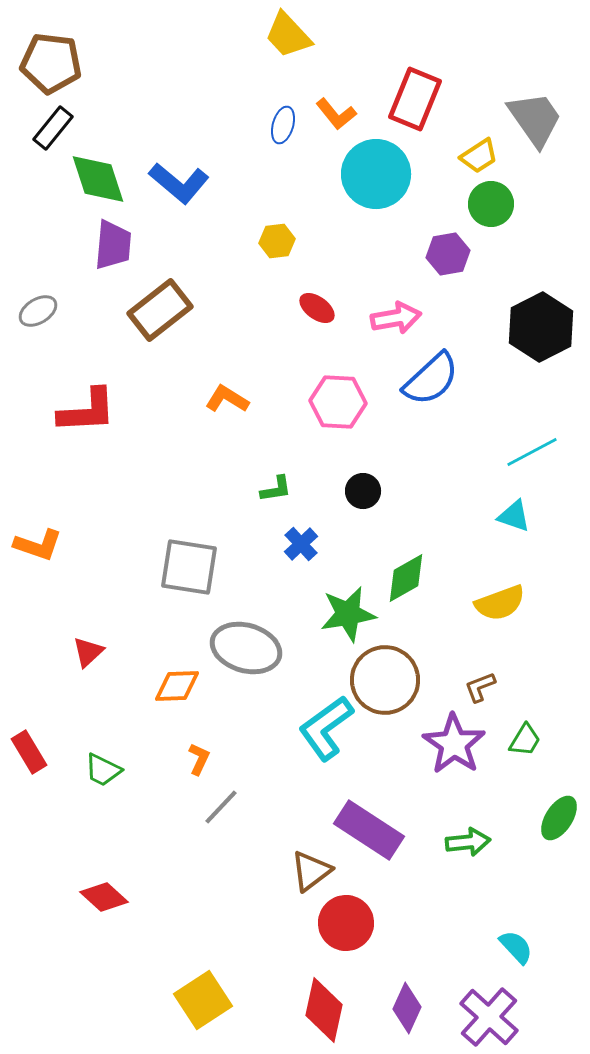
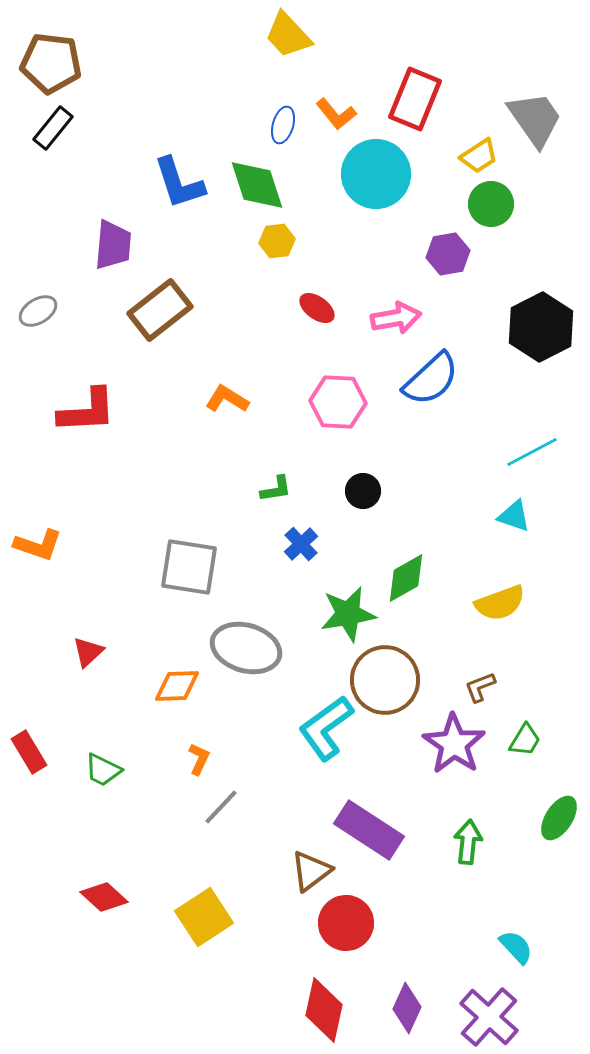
green diamond at (98, 179): moved 159 px right, 6 px down
blue L-shape at (179, 183): rotated 32 degrees clockwise
green arrow at (468, 842): rotated 78 degrees counterclockwise
yellow square at (203, 1000): moved 1 px right, 83 px up
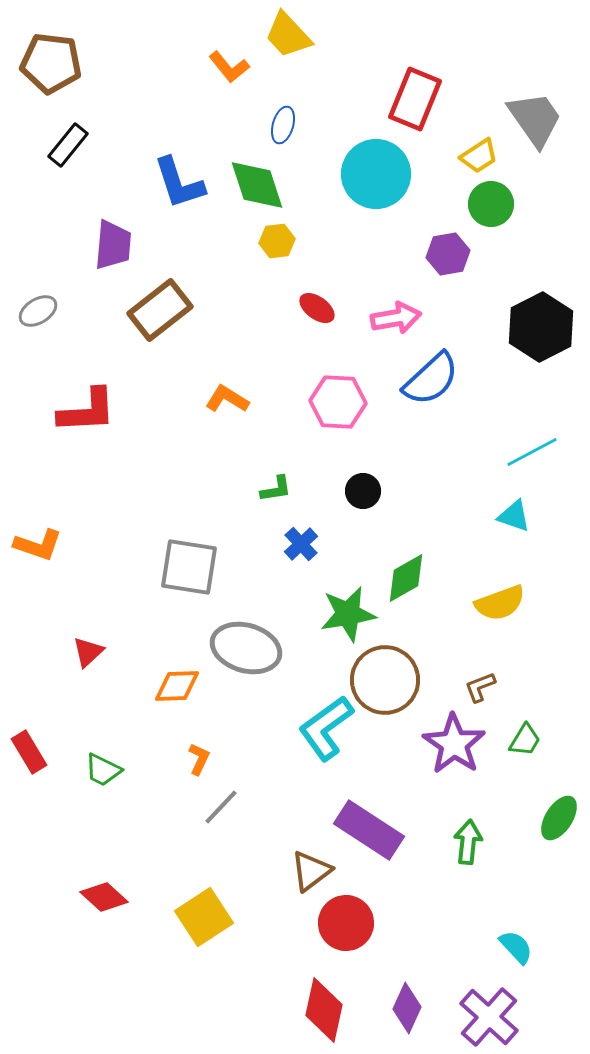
orange L-shape at (336, 114): moved 107 px left, 47 px up
black rectangle at (53, 128): moved 15 px right, 17 px down
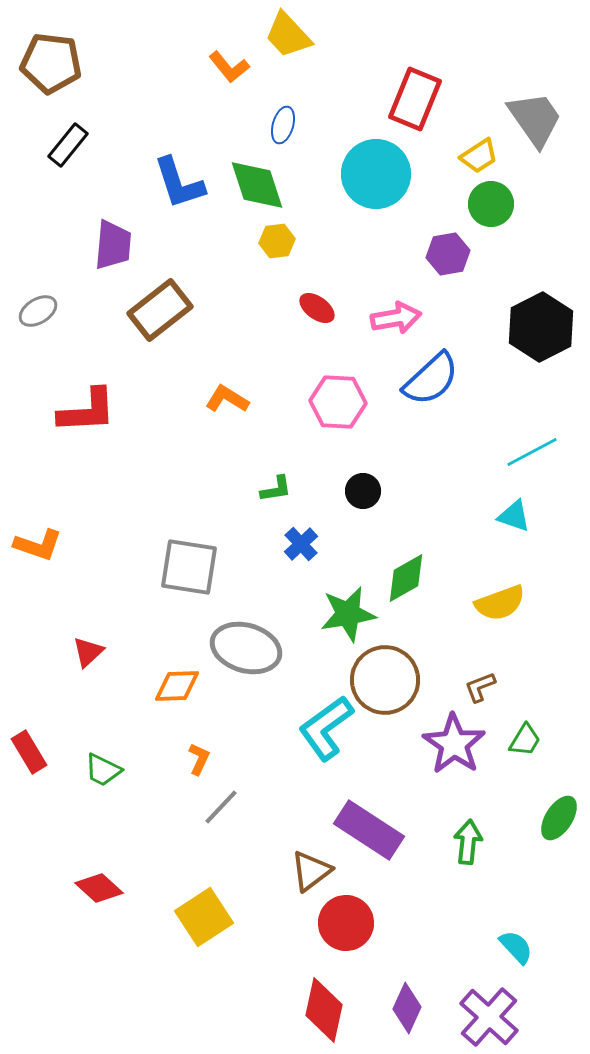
red diamond at (104, 897): moved 5 px left, 9 px up
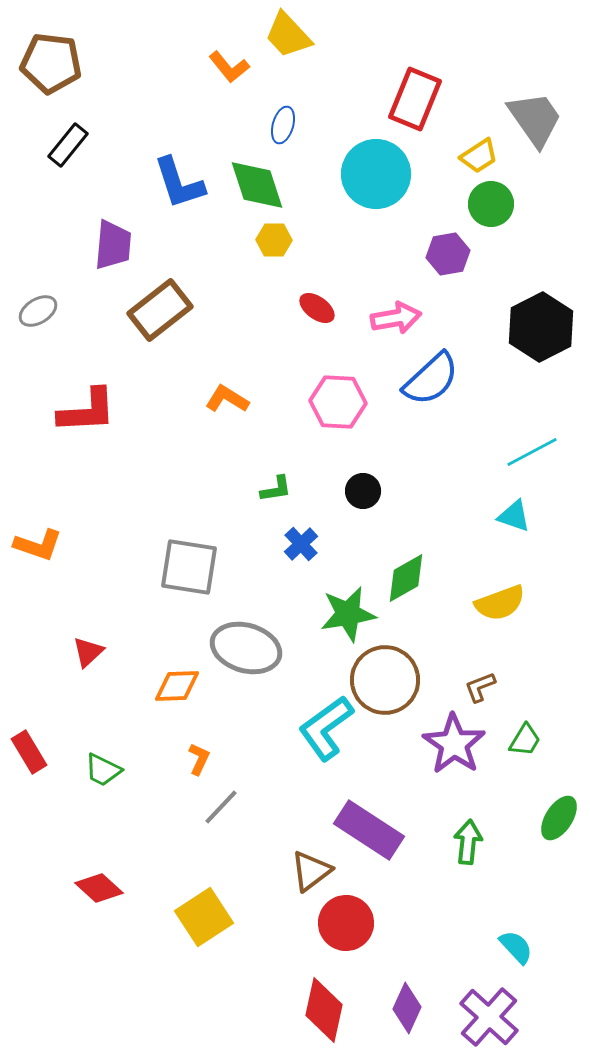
yellow hexagon at (277, 241): moved 3 px left, 1 px up; rotated 8 degrees clockwise
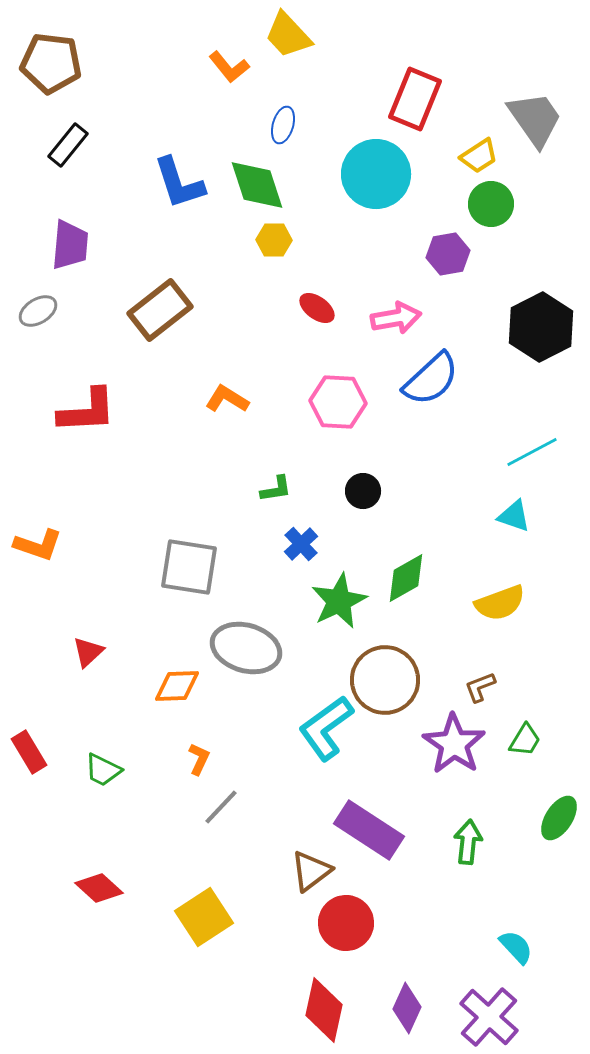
purple trapezoid at (113, 245): moved 43 px left
green star at (348, 614): moved 9 px left, 13 px up; rotated 16 degrees counterclockwise
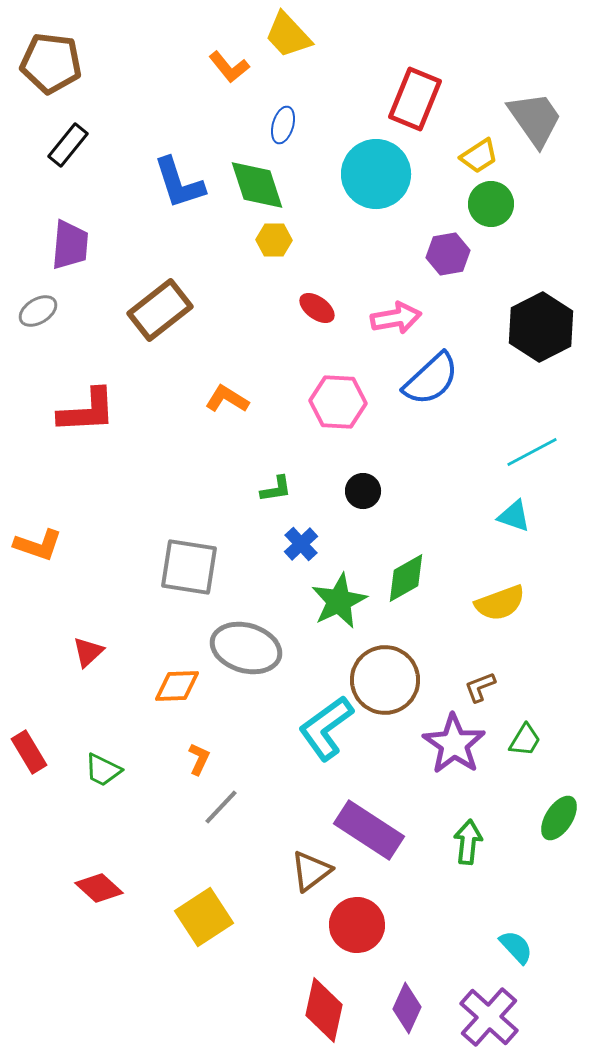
red circle at (346, 923): moved 11 px right, 2 px down
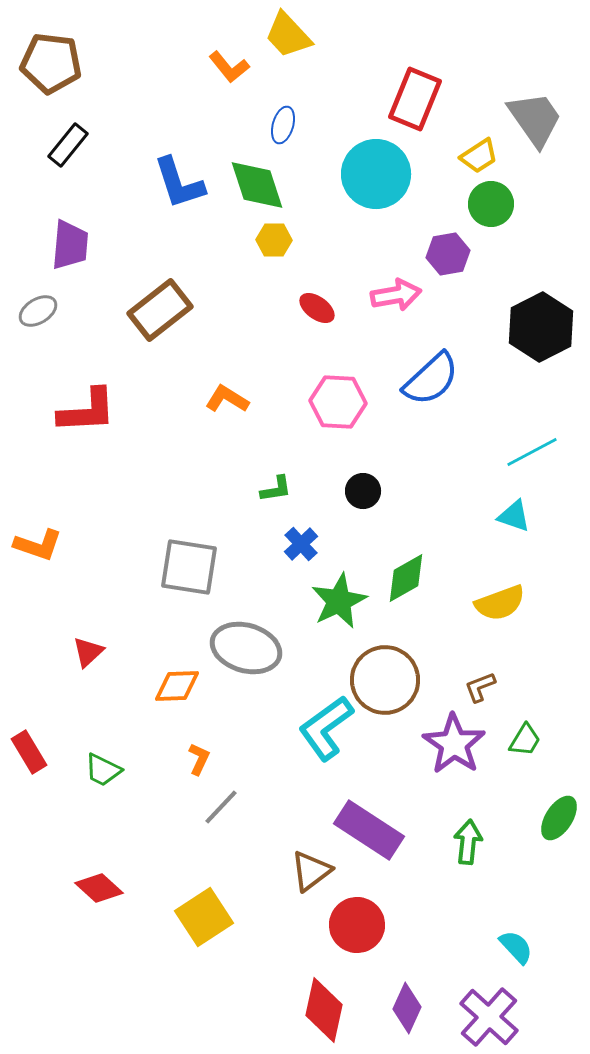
pink arrow at (396, 318): moved 23 px up
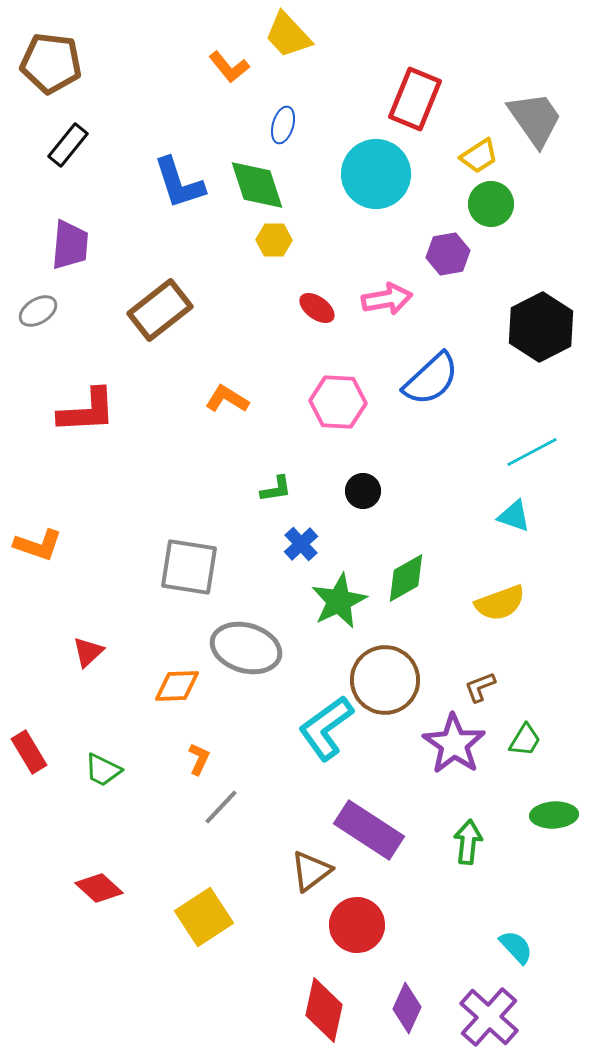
pink arrow at (396, 295): moved 9 px left, 4 px down
green ellipse at (559, 818): moved 5 px left, 3 px up; rotated 54 degrees clockwise
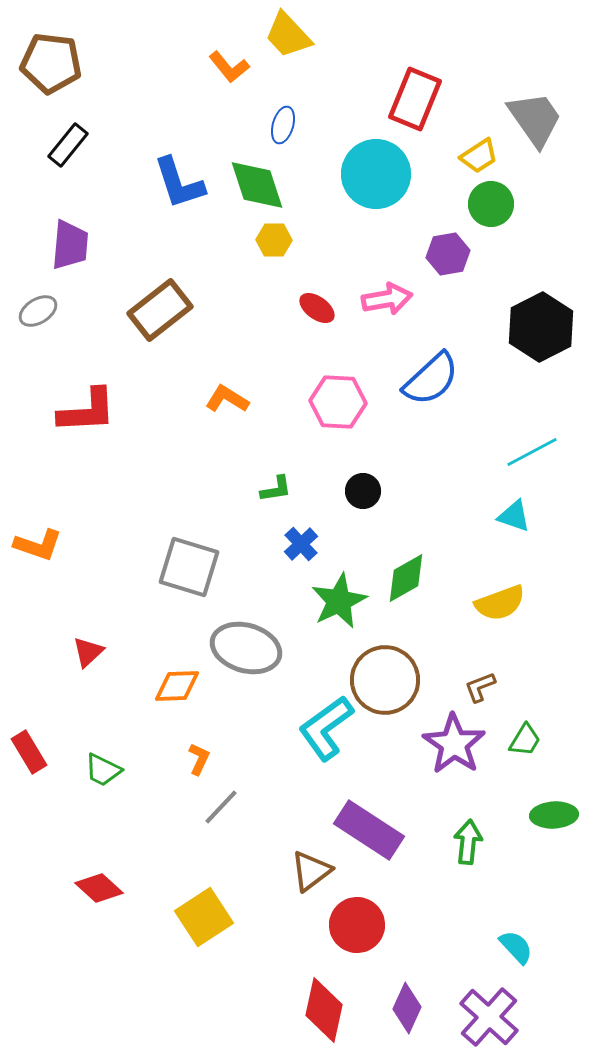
gray square at (189, 567): rotated 8 degrees clockwise
